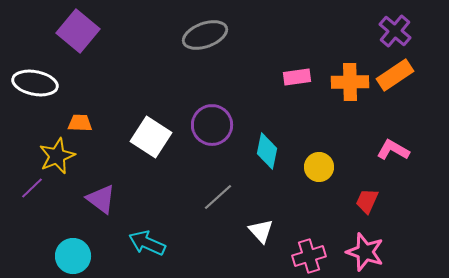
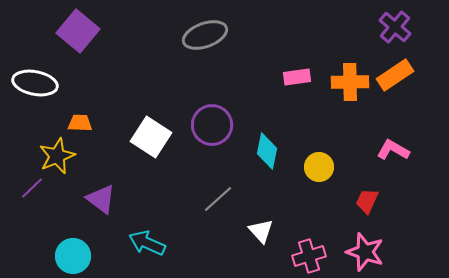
purple cross: moved 4 px up
gray line: moved 2 px down
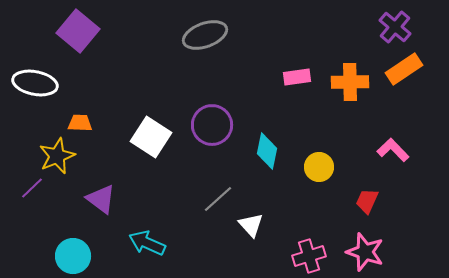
orange rectangle: moved 9 px right, 6 px up
pink L-shape: rotated 16 degrees clockwise
white triangle: moved 10 px left, 6 px up
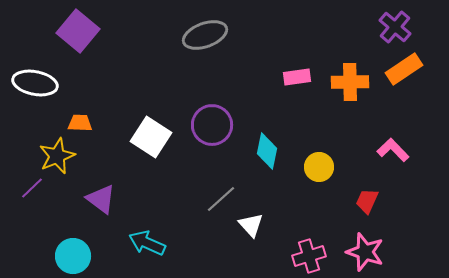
gray line: moved 3 px right
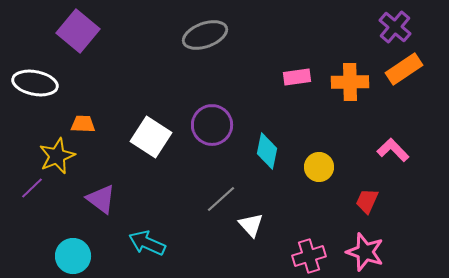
orange trapezoid: moved 3 px right, 1 px down
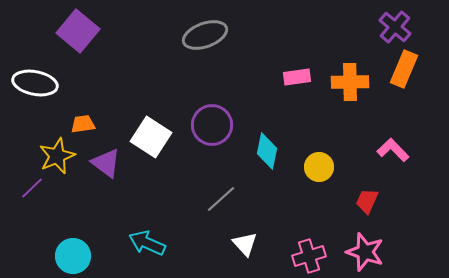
orange rectangle: rotated 33 degrees counterclockwise
orange trapezoid: rotated 10 degrees counterclockwise
purple triangle: moved 5 px right, 36 px up
white triangle: moved 6 px left, 19 px down
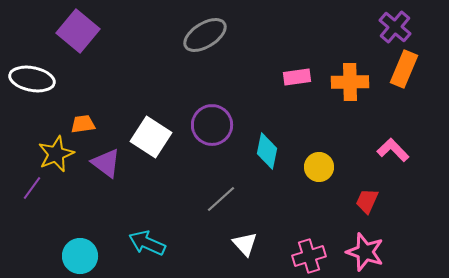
gray ellipse: rotated 12 degrees counterclockwise
white ellipse: moved 3 px left, 4 px up
yellow star: moved 1 px left, 2 px up
purple line: rotated 10 degrees counterclockwise
cyan circle: moved 7 px right
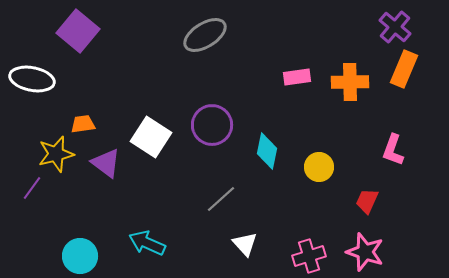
pink L-shape: rotated 116 degrees counterclockwise
yellow star: rotated 9 degrees clockwise
